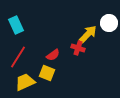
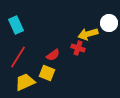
yellow arrow: rotated 150 degrees counterclockwise
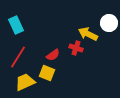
yellow arrow: rotated 42 degrees clockwise
red cross: moved 2 px left
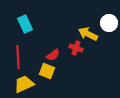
cyan rectangle: moved 9 px right, 1 px up
red line: rotated 35 degrees counterclockwise
yellow square: moved 2 px up
yellow trapezoid: moved 1 px left, 2 px down
